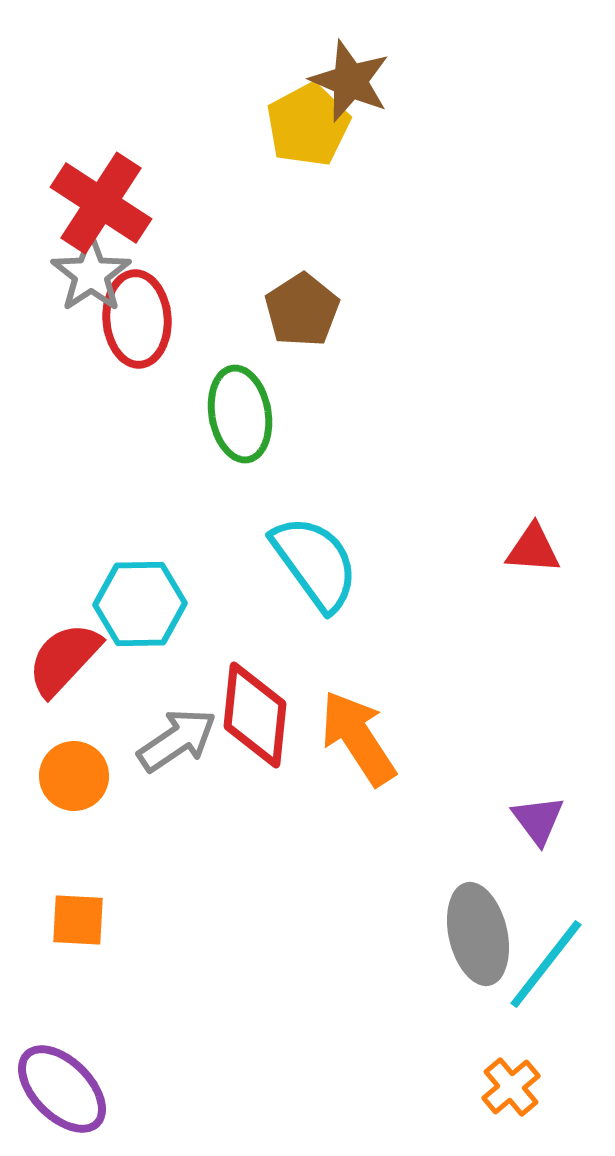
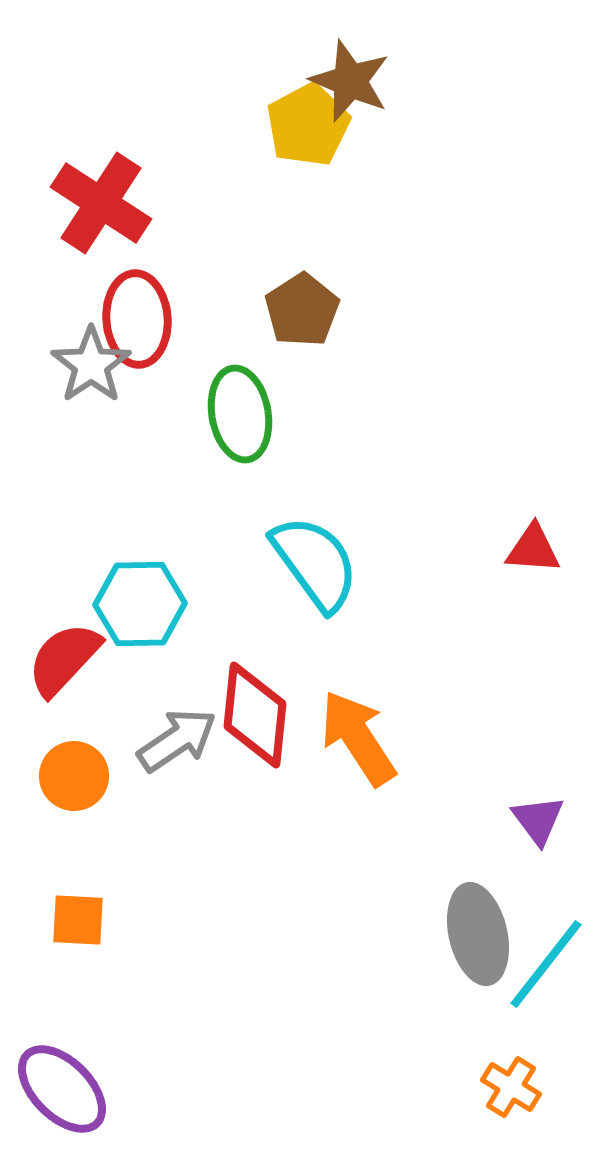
gray star: moved 91 px down
orange cross: rotated 18 degrees counterclockwise
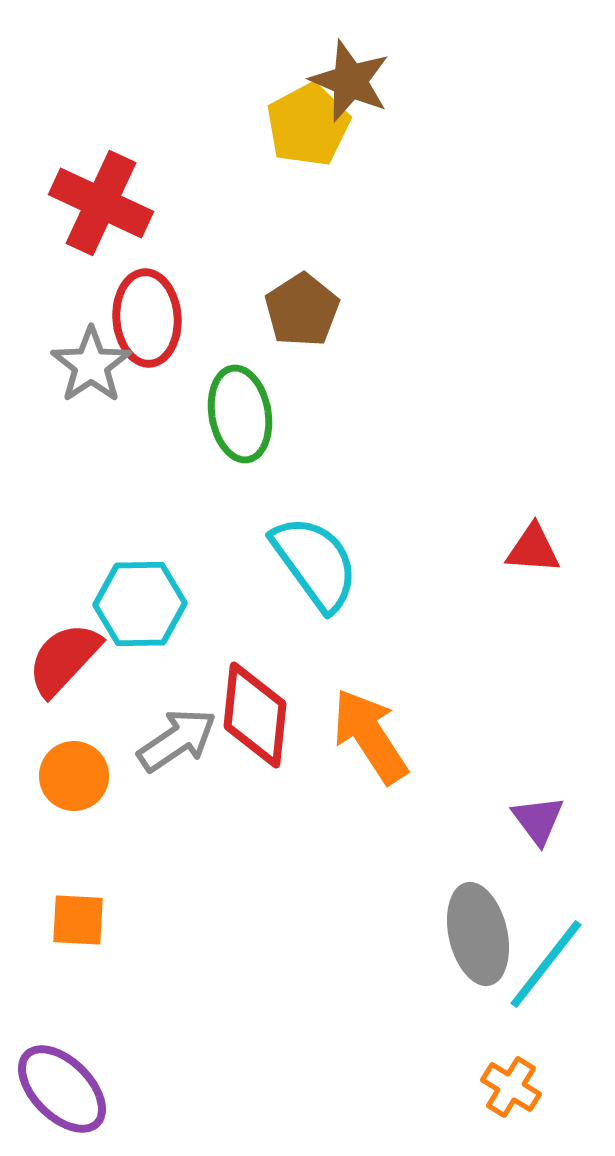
red cross: rotated 8 degrees counterclockwise
red ellipse: moved 10 px right, 1 px up
orange arrow: moved 12 px right, 2 px up
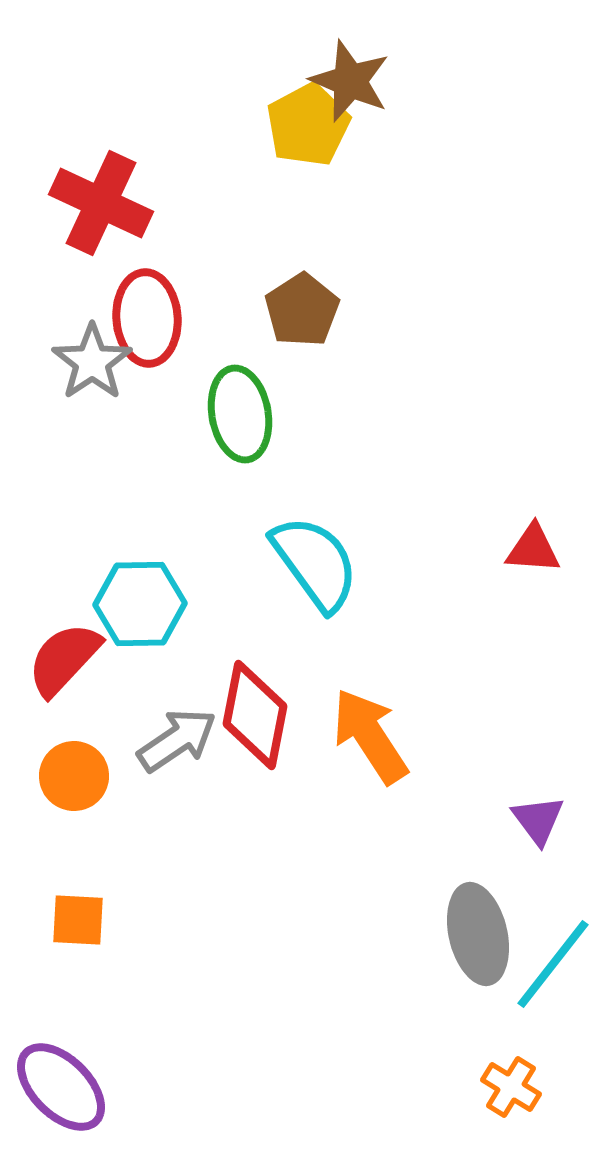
gray star: moved 1 px right, 3 px up
red diamond: rotated 5 degrees clockwise
cyan line: moved 7 px right
purple ellipse: moved 1 px left, 2 px up
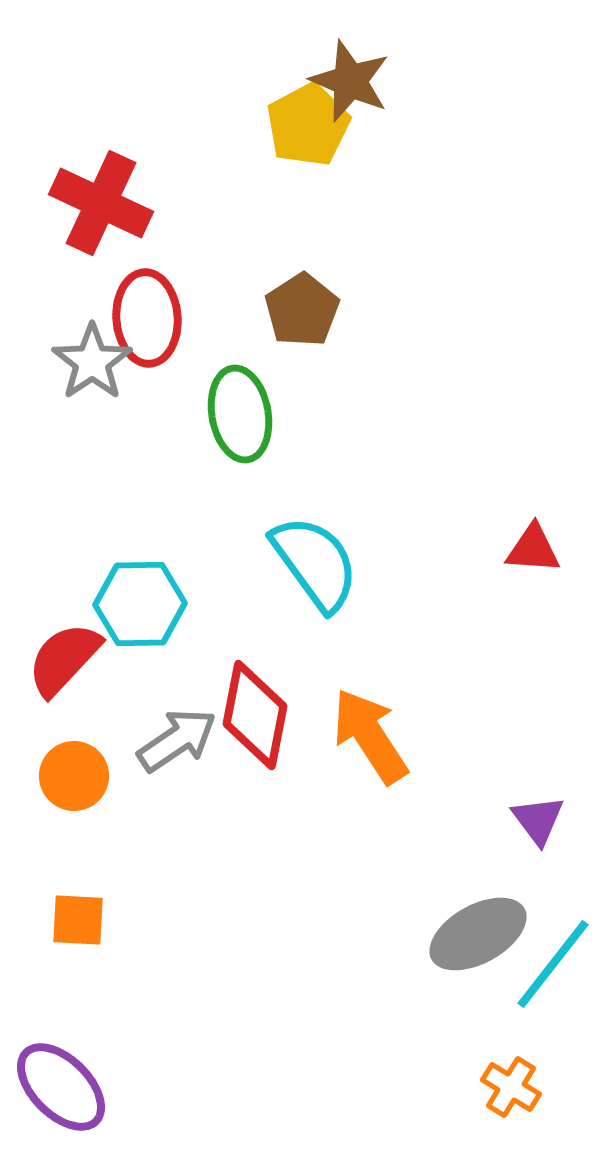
gray ellipse: rotated 74 degrees clockwise
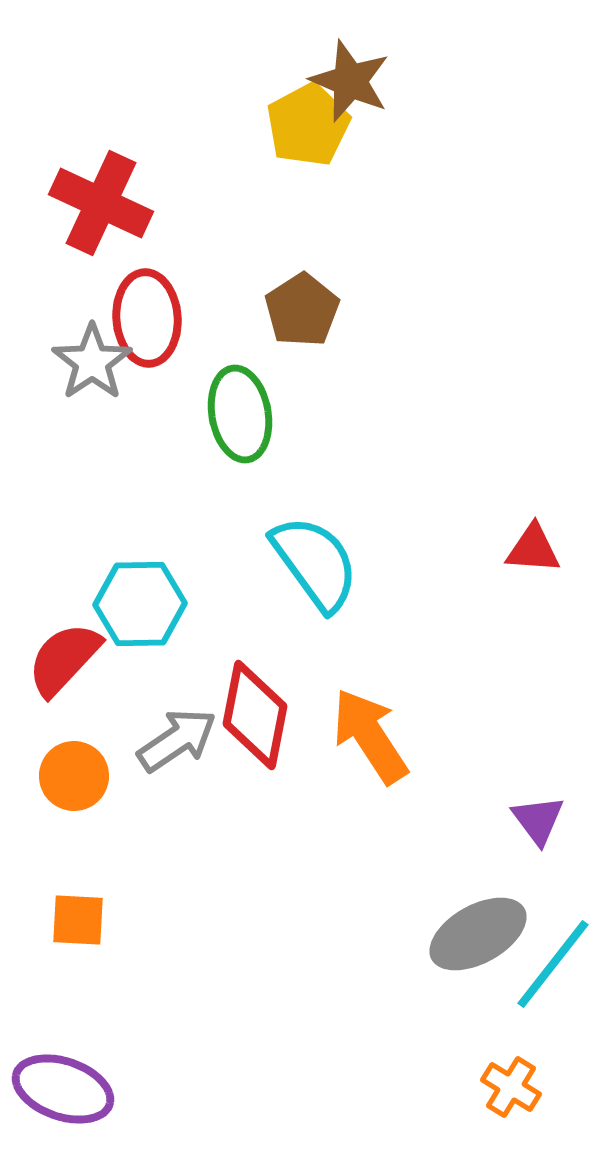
purple ellipse: moved 2 px right, 2 px down; rotated 26 degrees counterclockwise
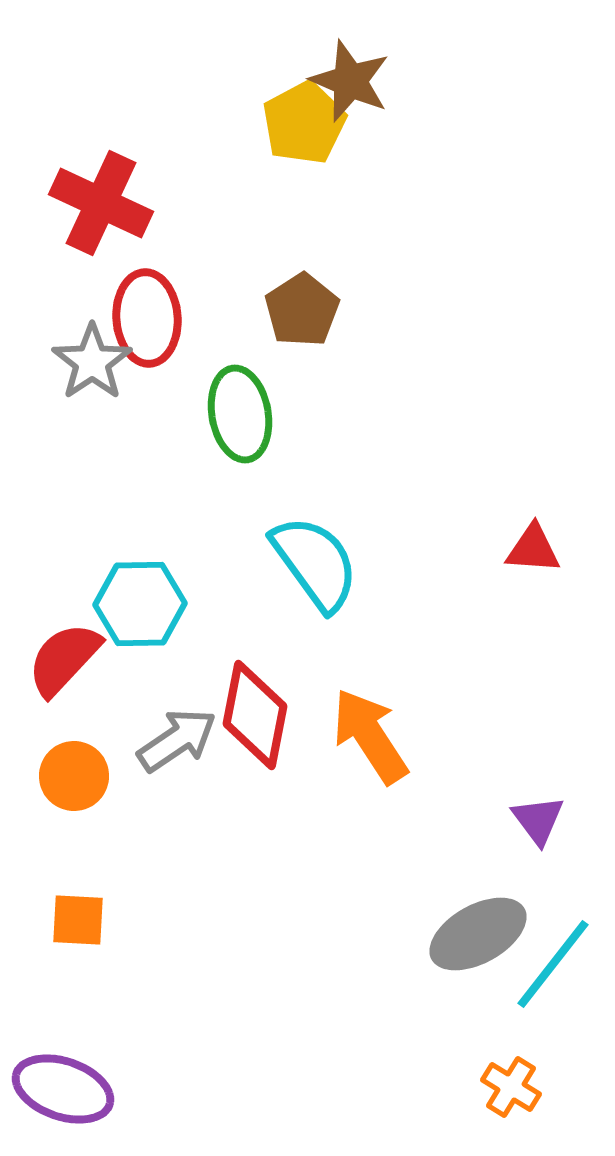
yellow pentagon: moved 4 px left, 2 px up
